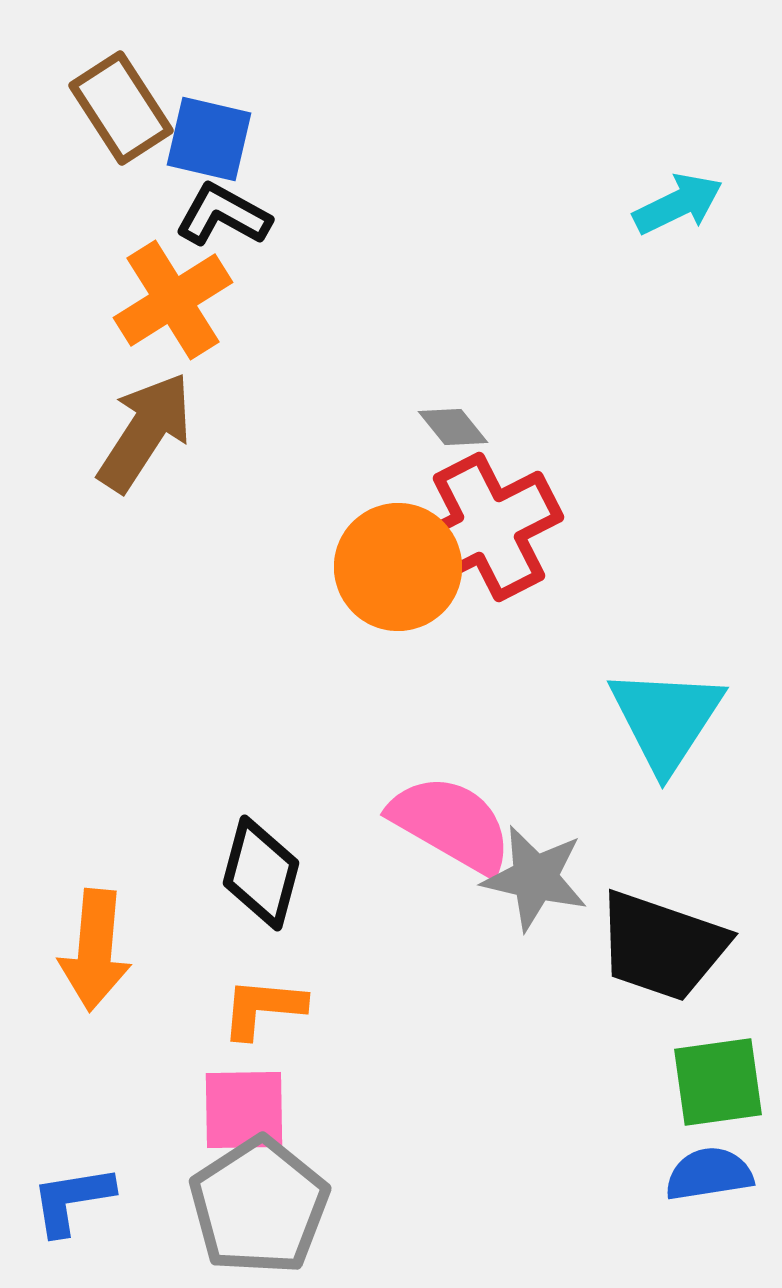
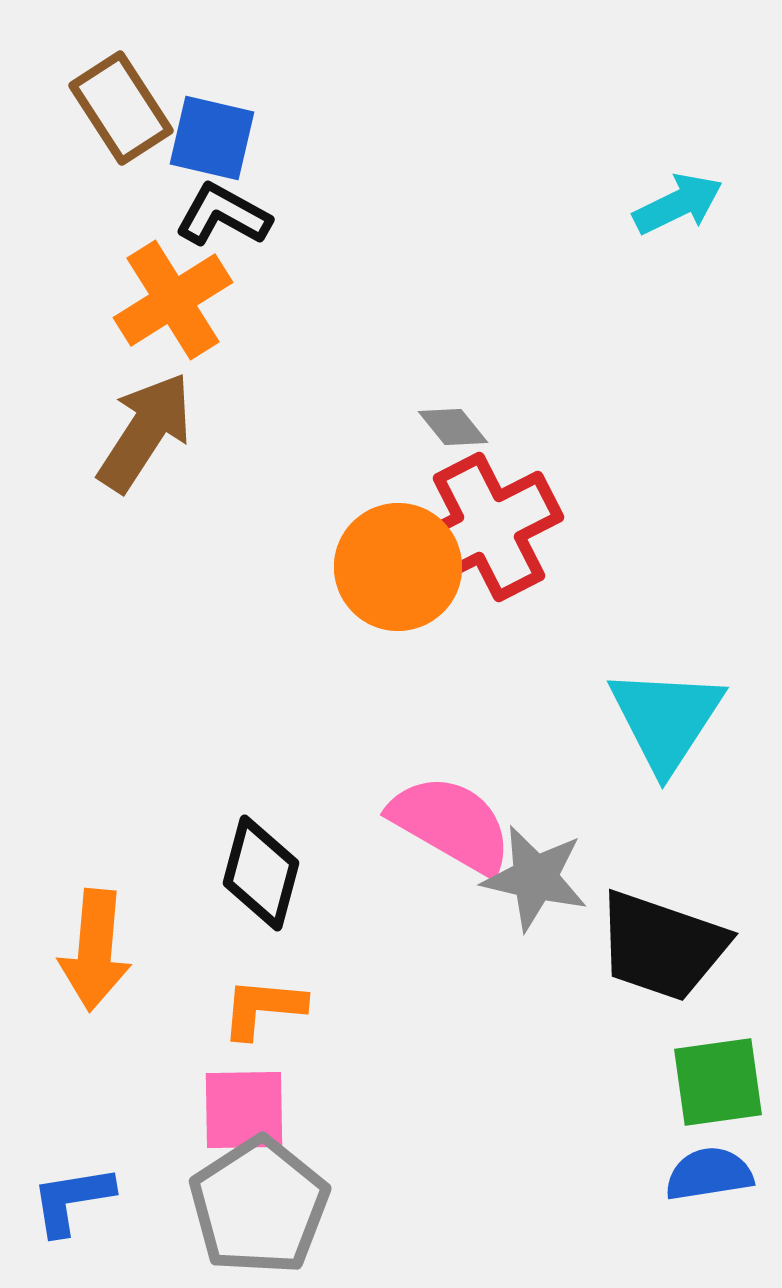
blue square: moved 3 px right, 1 px up
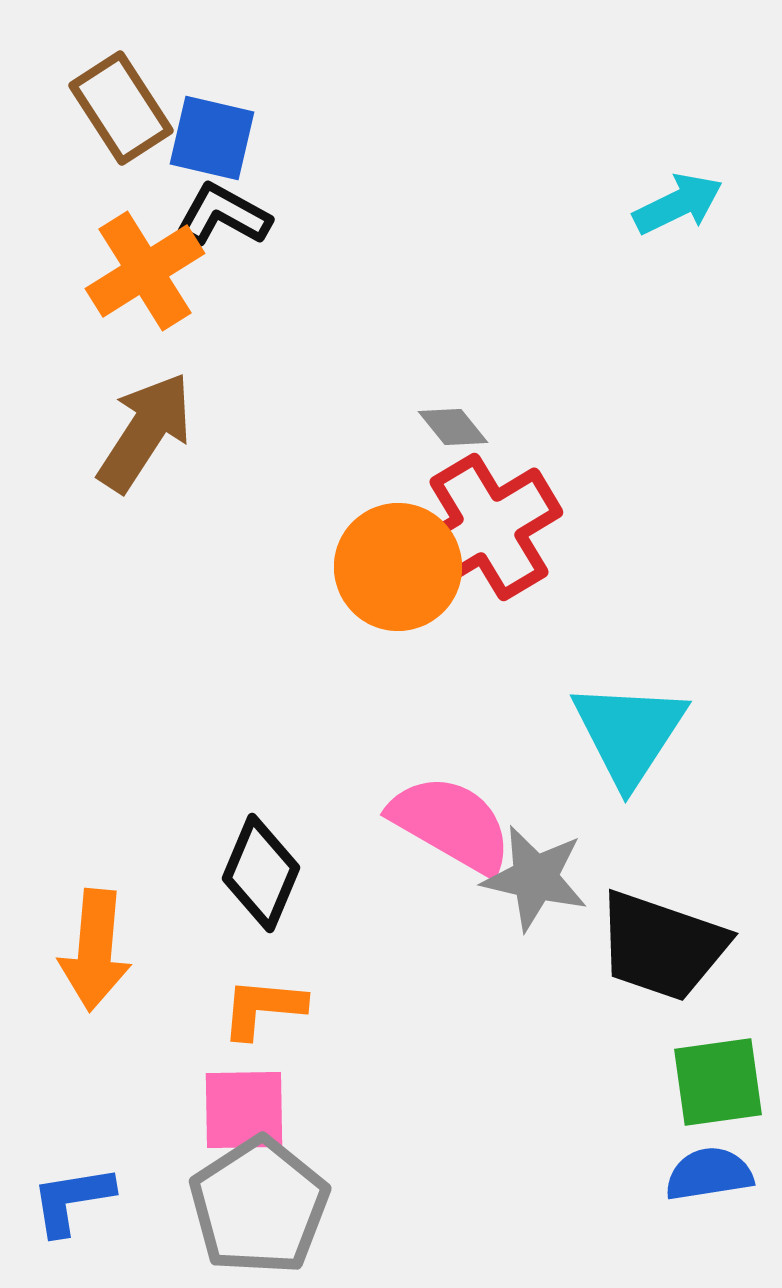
orange cross: moved 28 px left, 29 px up
red cross: rotated 4 degrees counterclockwise
cyan triangle: moved 37 px left, 14 px down
black diamond: rotated 8 degrees clockwise
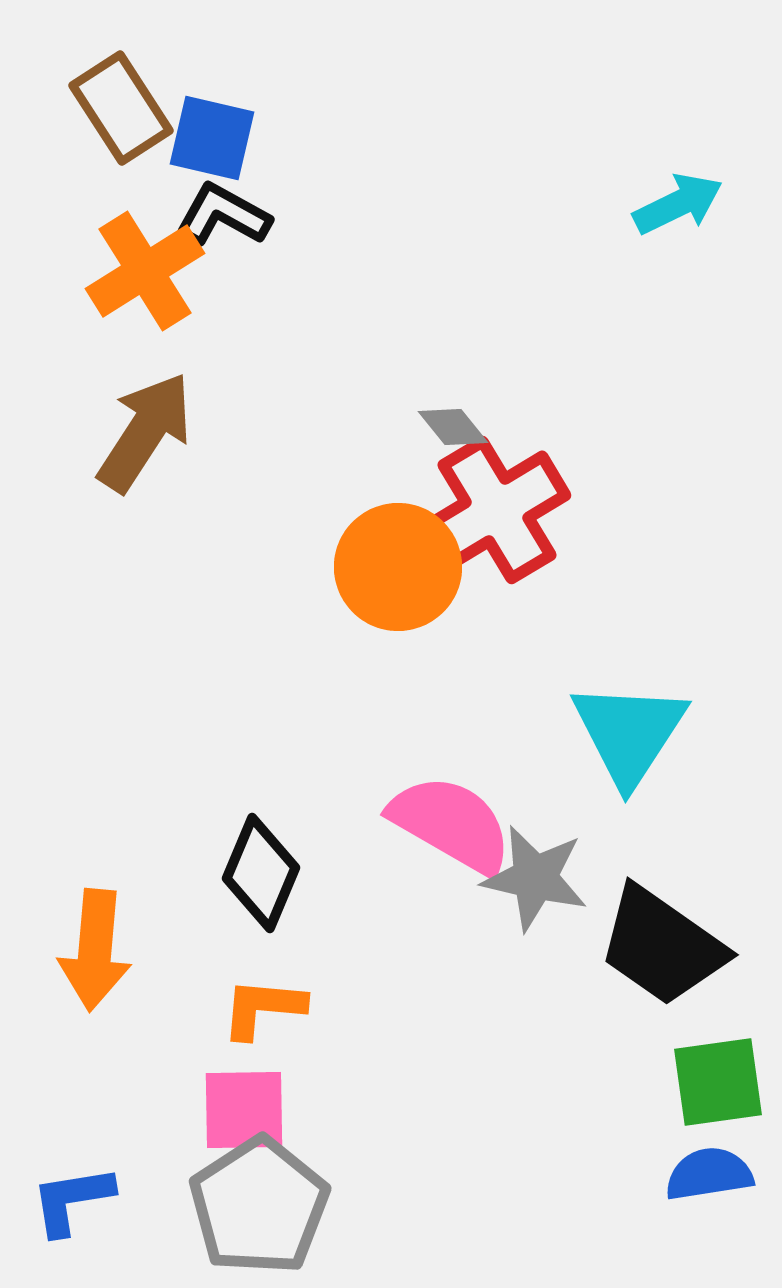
red cross: moved 8 px right, 17 px up
black trapezoid: rotated 16 degrees clockwise
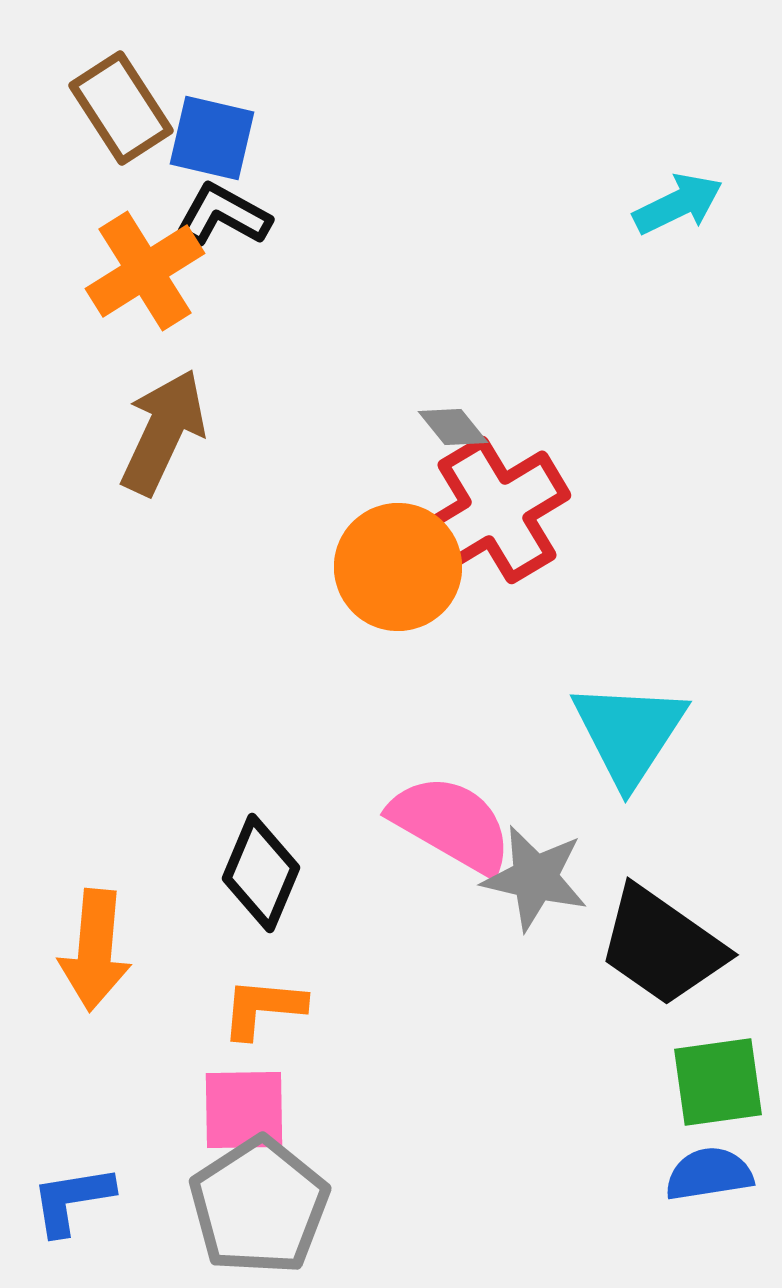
brown arrow: moved 18 px right; rotated 8 degrees counterclockwise
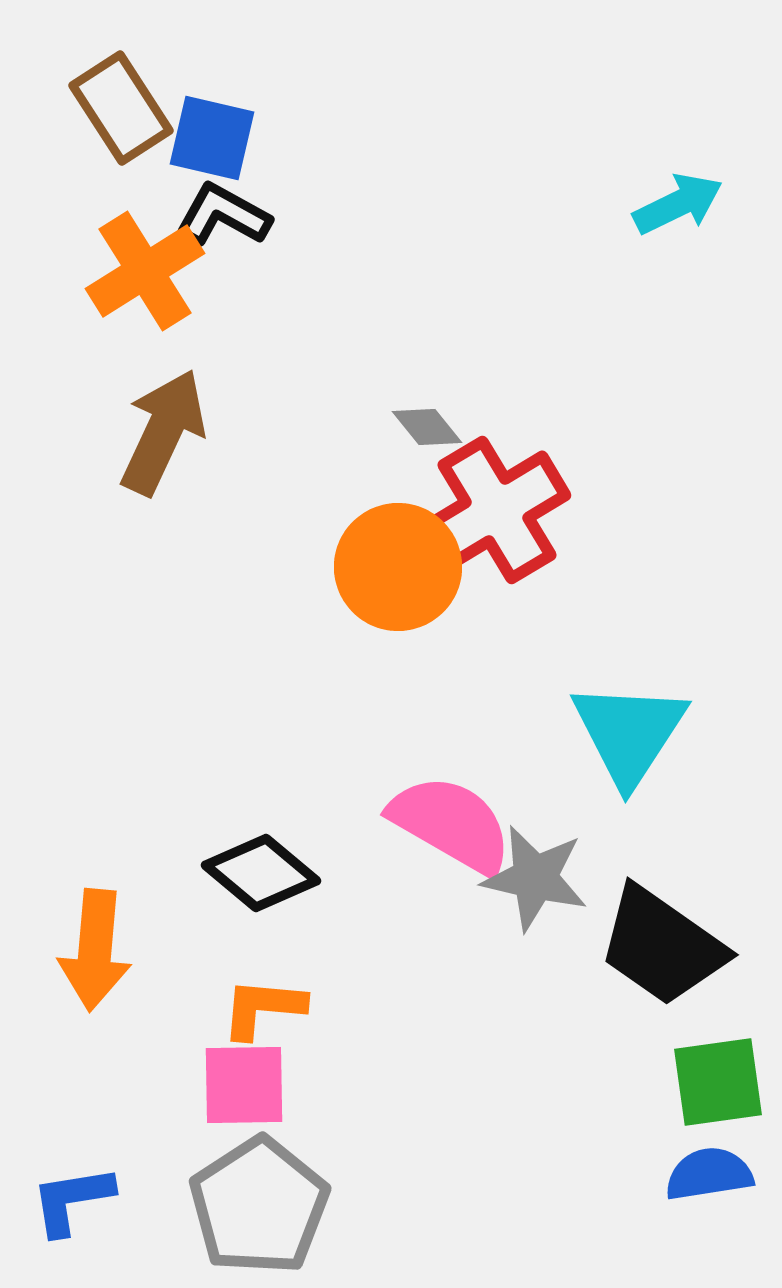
gray diamond: moved 26 px left
black diamond: rotated 73 degrees counterclockwise
pink square: moved 25 px up
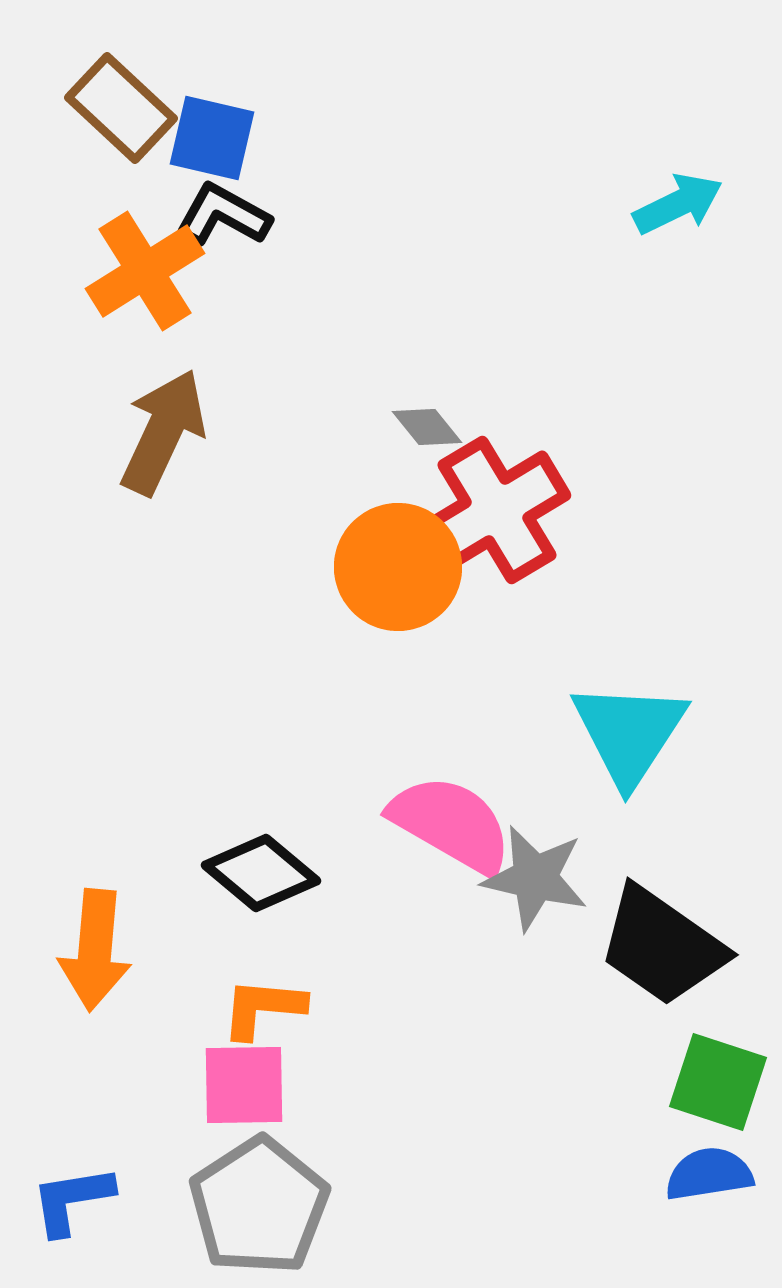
brown rectangle: rotated 14 degrees counterclockwise
green square: rotated 26 degrees clockwise
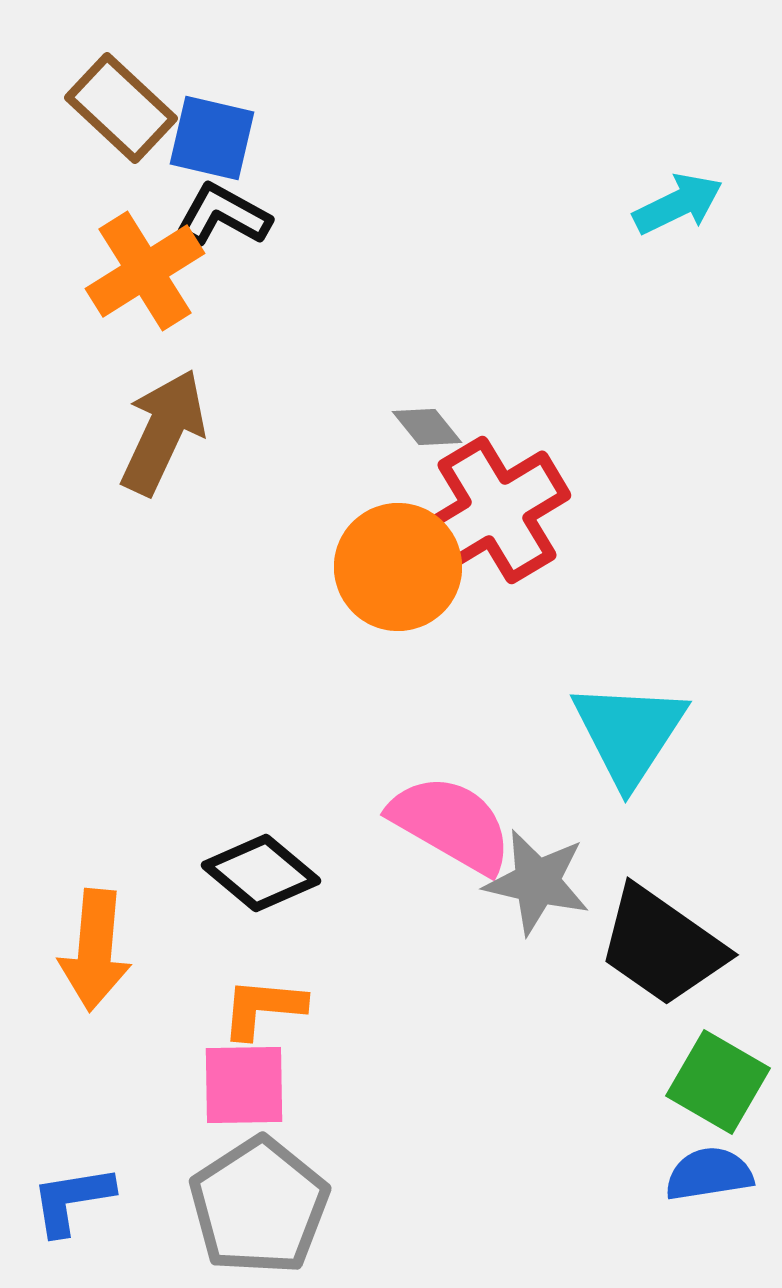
gray star: moved 2 px right, 4 px down
green square: rotated 12 degrees clockwise
